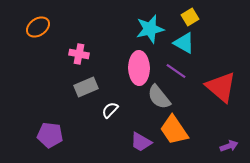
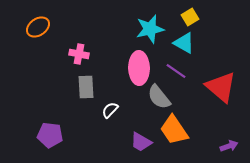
gray rectangle: rotated 70 degrees counterclockwise
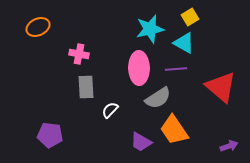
orange ellipse: rotated 10 degrees clockwise
purple line: moved 2 px up; rotated 40 degrees counterclockwise
gray semicircle: moved 1 px left, 1 px down; rotated 84 degrees counterclockwise
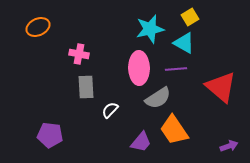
purple trapezoid: rotated 80 degrees counterclockwise
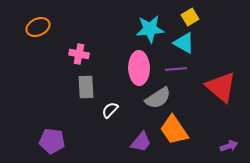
cyan star: rotated 8 degrees clockwise
purple pentagon: moved 2 px right, 6 px down
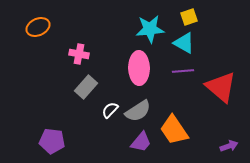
yellow square: moved 1 px left; rotated 12 degrees clockwise
purple line: moved 7 px right, 2 px down
gray rectangle: rotated 45 degrees clockwise
gray semicircle: moved 20 px left, 13 px down
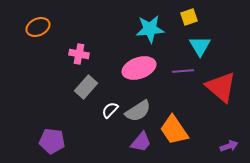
cyan triangle: moved 16 px right, 3 px down; rotated 30 degrees clockwise
pink ellipse: rotated 72 degrees clockwise
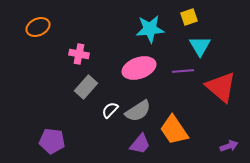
purple trapezoid: moved 1 px left, 2 px down
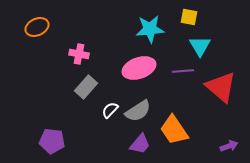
yellow square: rotated 30 degrees clockwise
orange ellipse: moved 1 px left
